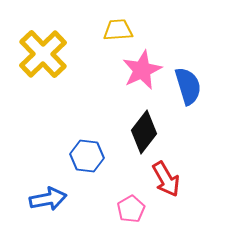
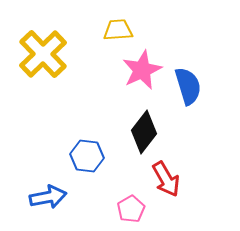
blue arrow: moved 2 px up
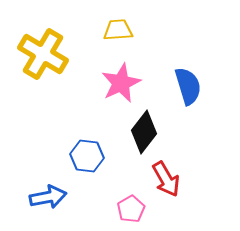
yellow cross: rotated 15 degrees counterclockwise
pink star: moved 21 px left, 13 px down
